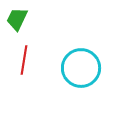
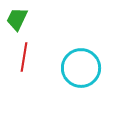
red line: moved 3 px up
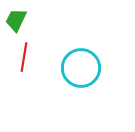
green trapezoid: moved 1 px left, 1 px down
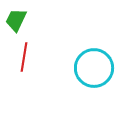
cyan circle: moved 13 px right
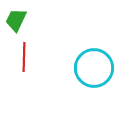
red line: rotated 8 degrees counterclockwise
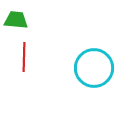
green trapezoid: rotated 70 degrees clockwise
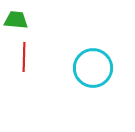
cyan circle: moved 1 px left
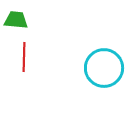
cyan circle: moved 11 px right
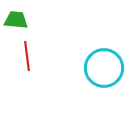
red line: moved 3 px right, 1 px up; rotated 8 degrees counterclockwise
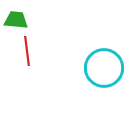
red line: moved 5 px up
